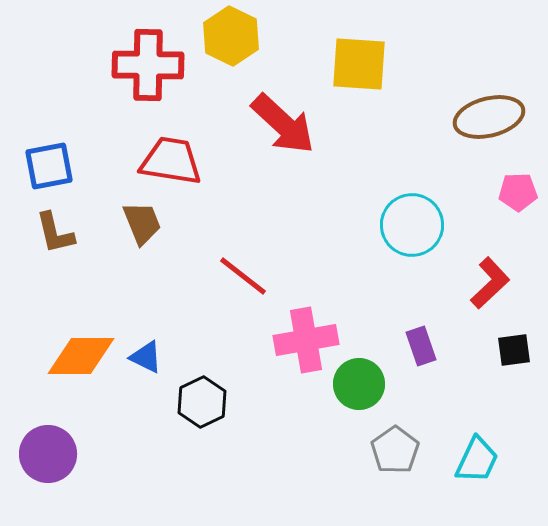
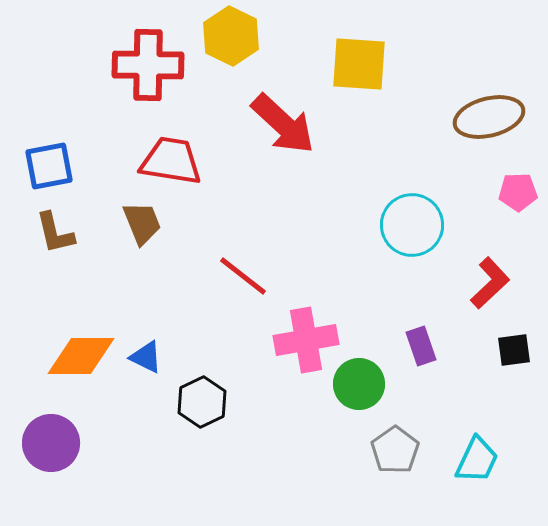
purple circle: moved 3 px right, 11 px up
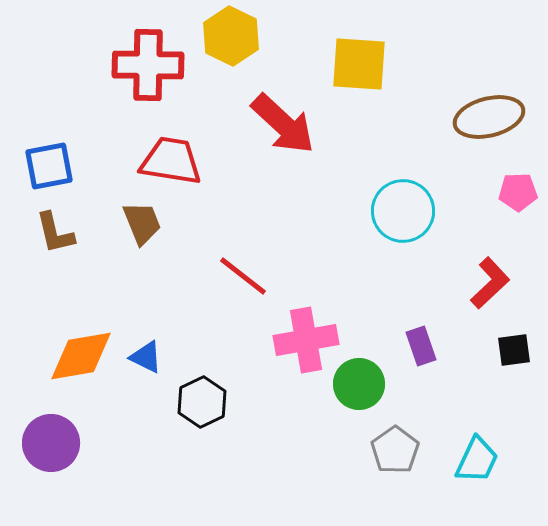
cyan circle: moved 9 px left, 14 px up
orange diamond: rotated 10 degrees counterclockwise
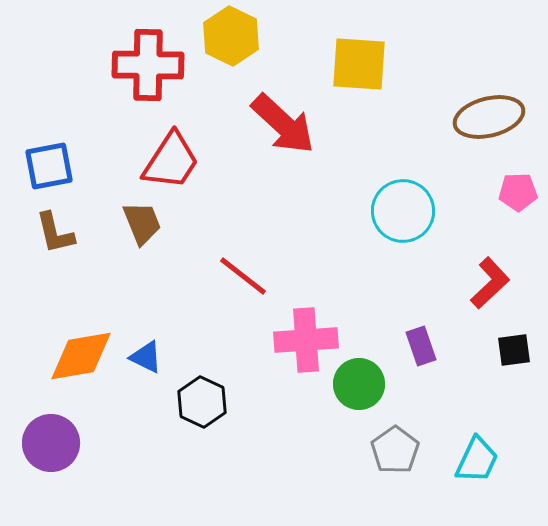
red trapezoid: rotated 114 degrees clockwise
pink cross: rotated 6 degrees clockwise
black hexagon: rotated 9 degrees counterclockwise
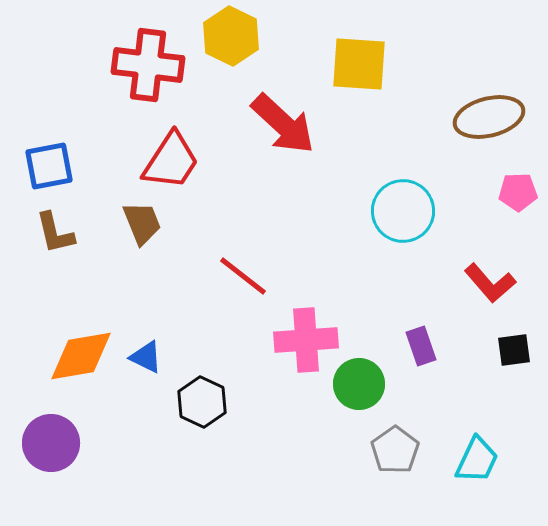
red cross: rotated 6 degrees clockwise
red L-shape: rotated 92 degrees clockwise
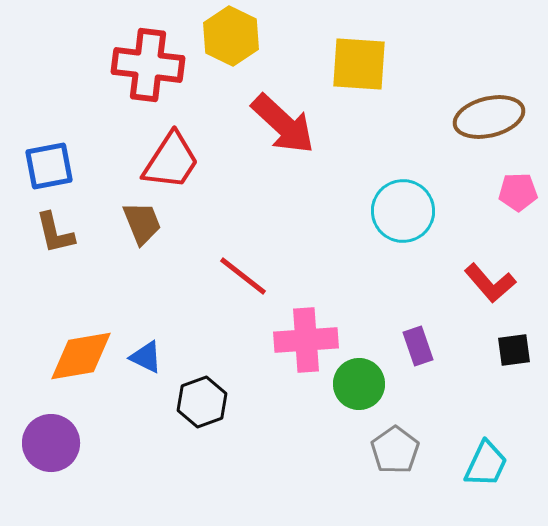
purple rectangle: moved 3 px left
black hexagon: rotated 15 degrees clockwise
cyan trapezoid: moved 9 px right, 4 px down
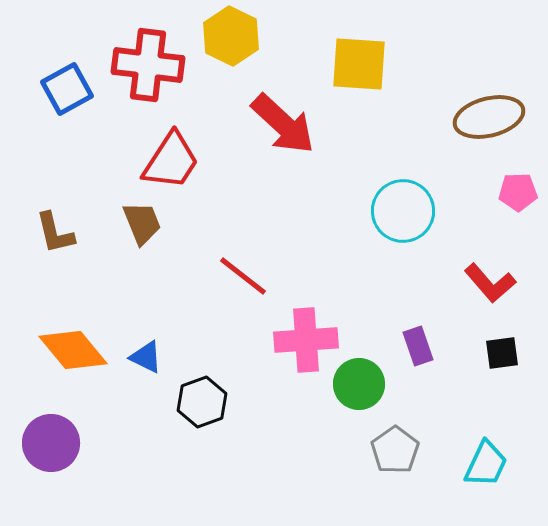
blue square: moved 18 px right, 77 px up; rotated 18 degrees counterclockwise
black square: moved 12 px left, 3 px down
orange diamond: moved 8 px left, 6 px up; rotated 60 degrees clockwise
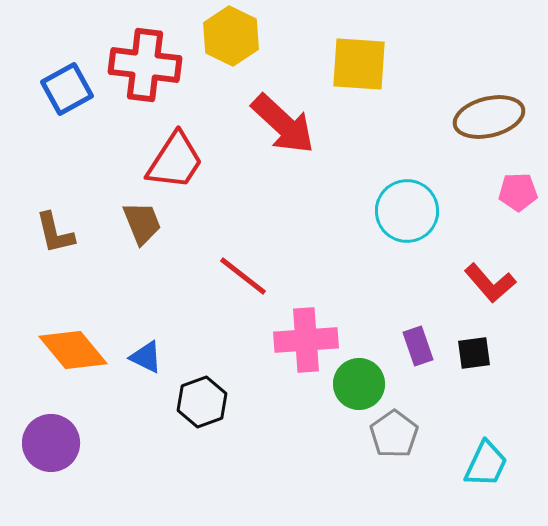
red cross: moved 3 px left
red trapezoid: moved 4 px right
cyan circle: moved 4 px right
black square: moved 28 px left
gray pentagon: moved 1 px left, 16 px up
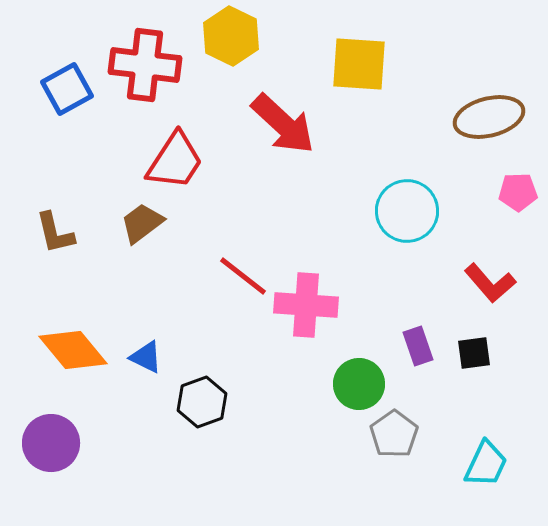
brown trapezoid: rotated 105 degrees counterclockwise
pink cross: moved 35 px up; rotated 8 degrees clockwise
